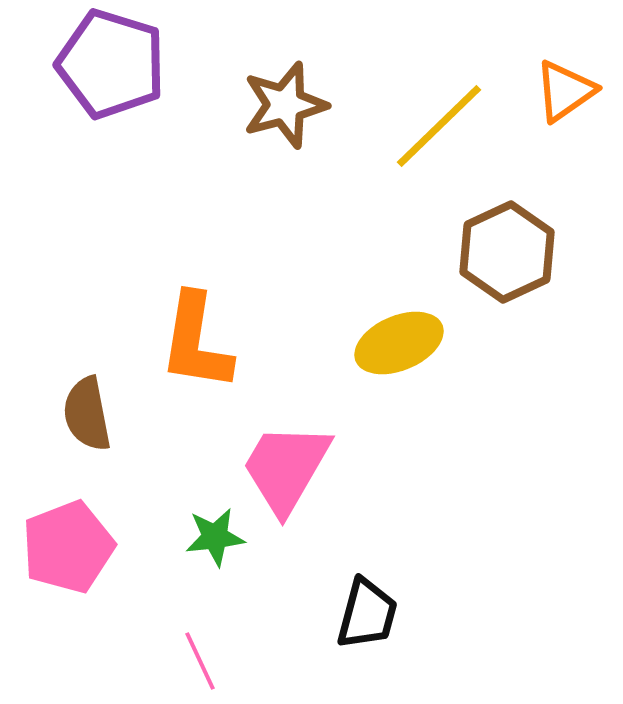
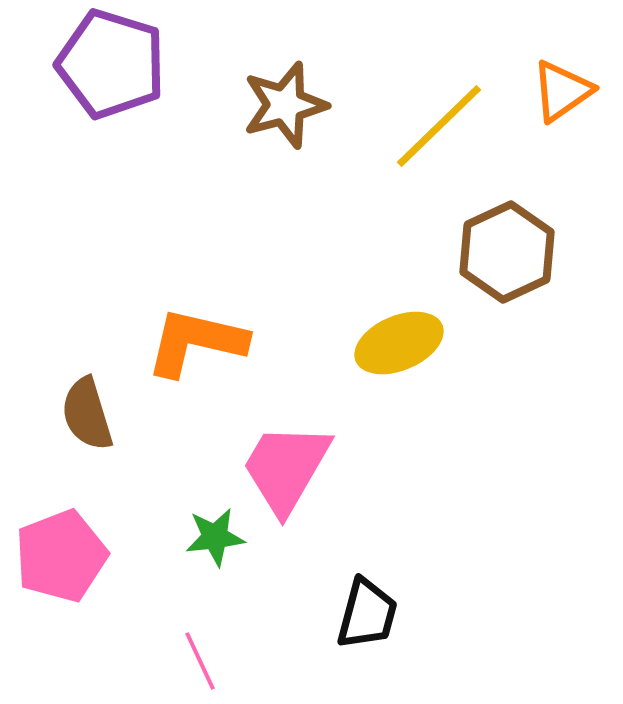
orange triangle: moved 3 px left
orange L-shape: rotated 94 degrees clockwise
brown semicircle: rotated 6 degrees counterclockwise
pink pentagon: moved 7 px left, 9 px down
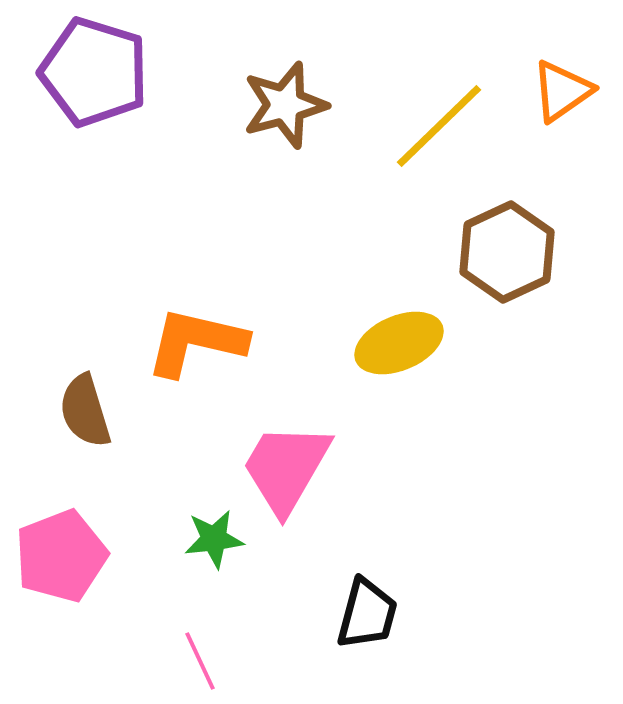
purple pentagon: moved 17 px left, 8 px down
brown semicircle: moved 2 px left, 3 px up
green star: moved 1 px left, 2 px down
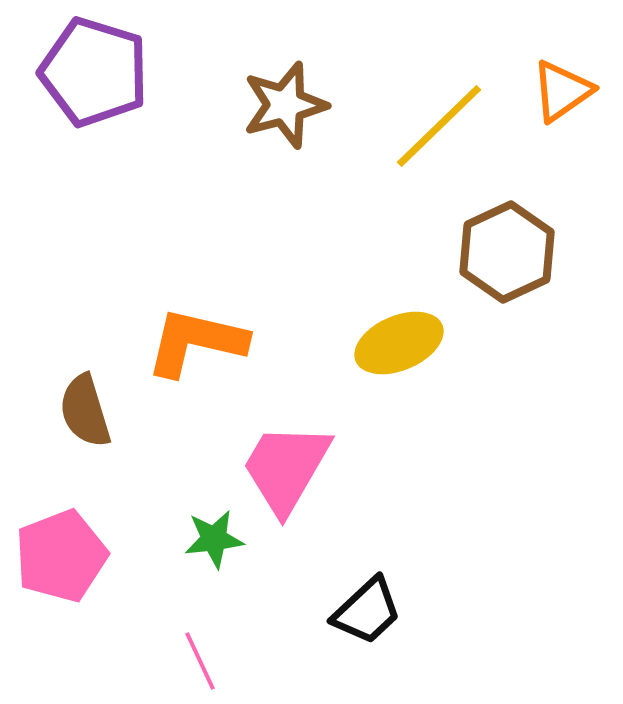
black trapezoid: moved 3 px up; rotated 32 degrees clockwise
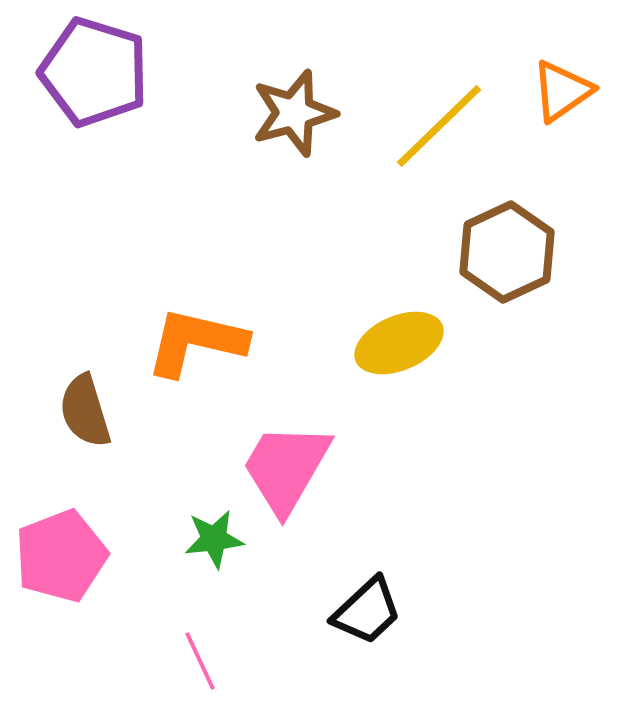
brown star: moved 9 px right, 8 px down
